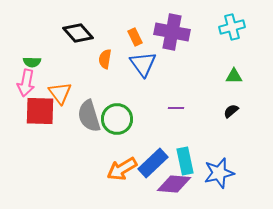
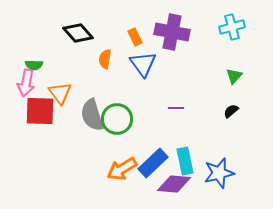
green semicircle: moved 2 px right, 3 px down
green triangle: rotated 48 degrees counterclockwise
gray semicircle: moved 3 px right, 1 px up
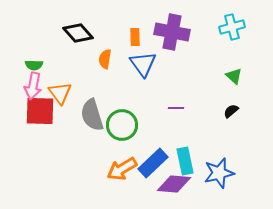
orange rectangle: rotated 24 degrees clockwise
green triangle: rotated 30 degrees counterclockwise
pink arrow: moved 7 px right, 3 px down
green circle: moved 5 px right, 6 px down
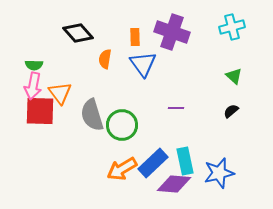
purple cross: rotated 8 degrees clockwise
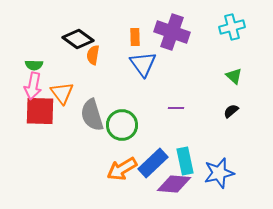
black diamond: moved 6 px down; rotated 12 degrees counterclockwise
orange semicircle: moved 12 px left, 4 px up
orange triangle: moved 2 px right
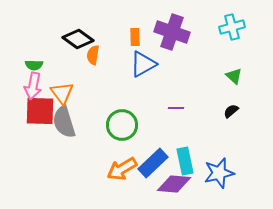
blue triangle: rotated 36 degrees clockwise
gray semicircle: moved 28 px left, 7 px down
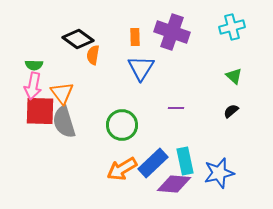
blue triangle: moved 2 px left, 4 px down; rotated 28 degrees counterclockwise
